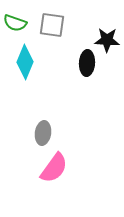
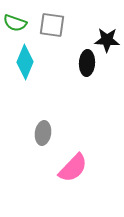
pink semicircle: moved 19 px right; rotated 8 degrees clockwise
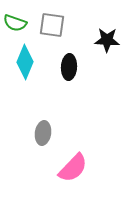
black ellipse: moved 18 px left, 4 px down
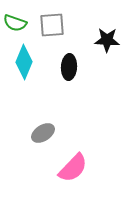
gray square: rotated 12 degrees counterclockwise
cyan diamond: moved 1 px left
gray ellipse: rotated 50 degrees clockwise
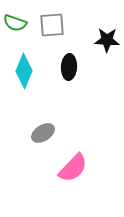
cyan diamond: moved 9 px down
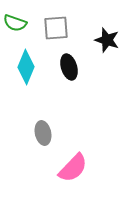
gray square: moved 4 px right, 3 px down
black star: rotated 15 degrees clockwise
black ellipse: rotated 20 degrees counterclockwise
cyan diamond: moved 2 px right, 4 px up
gray ellipse: rotated 70 degrees counterclockwise
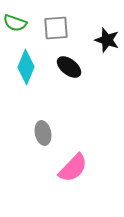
black ellipse: rotated 35 degrees counterclockwise
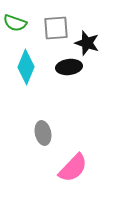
black star: moved 20 px left, 3 px down
black ellipse: rotated 45 degrees counterclockwise
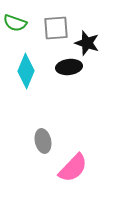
cyan diamond: moved 4 px down
gray ellipse: moved 8 px down
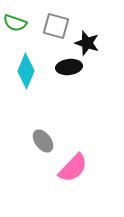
gray square: moved 2 px up; rotated 20 degrees clockwise
gray ellipse: rotated 25 degrees counterclockwise
